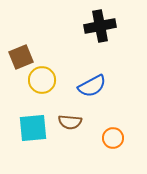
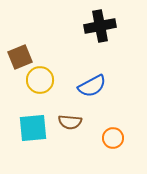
brown square: moved 1 px left
yellow circle: moved 2 px left
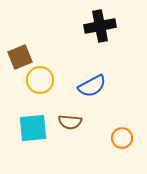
orange circle: moved 9 px right
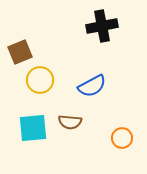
black cross: moved 2 px right
brown square: moved 5 px up
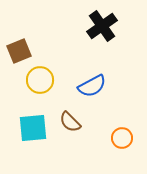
black cross: rotated 24 degrees counterclockwise
brown square: moved 1 px left, 1 px up
brown semicircle: rotated 40 degrees clockwise
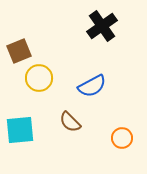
yellow circle: moved 1 px left, 2 px up
cyan square: moved 13 px left, 2 px down
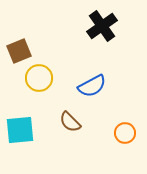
orange circle: moved 3 px right, 5 px up
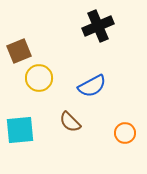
black cross: moved 4 px left; rotated 12 degrees clockwise
